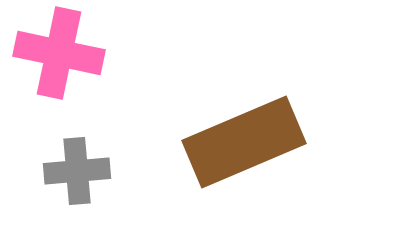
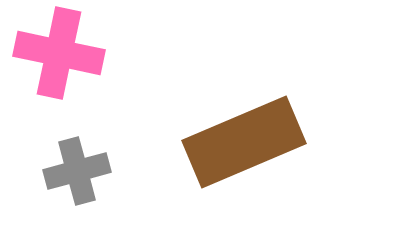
gray cross: rotated 10 degrees counterclockwise
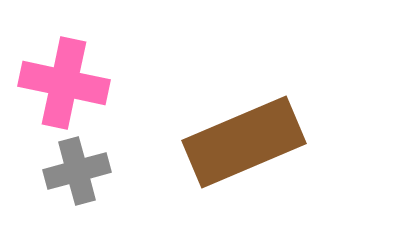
pink cross: moved 5 px right, 30 px down
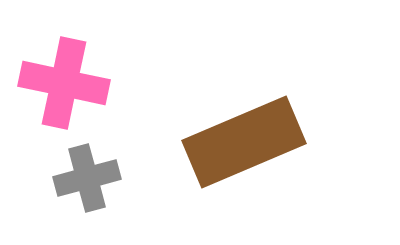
gray cross: moved 10 px right, 7 px down
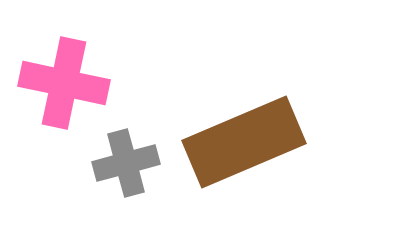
gray cross: moved 39 px right, 15 px up
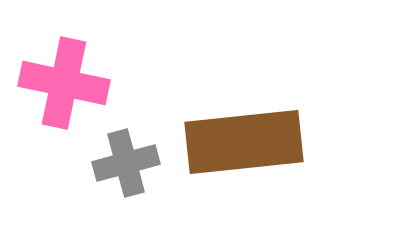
brown rectangle: rotated 17 degrees clockwise
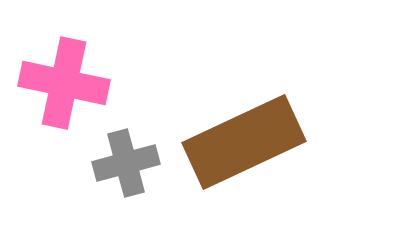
brown rectangle: rotated 19 degrees counterclockwise
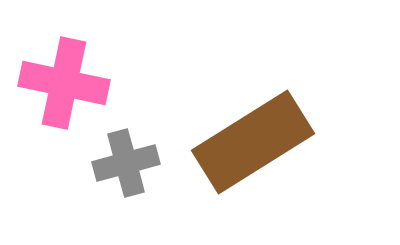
brown rectangle: moved 9 px right; rotated 7 degrees counterclockwise
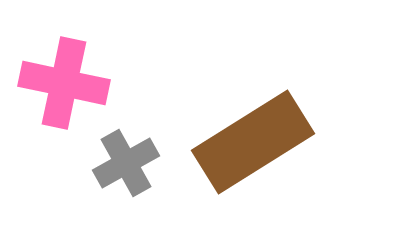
gray cross: rotated 14 degrees counterclockwise
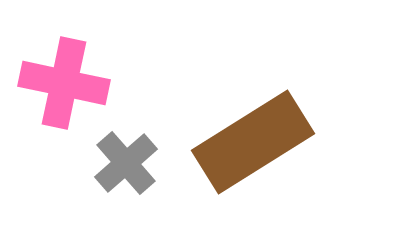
gray cross: rotated 12 degrees counterclockwise
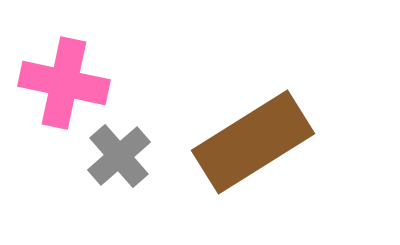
gray cross: moved 7 px left, 7 px up
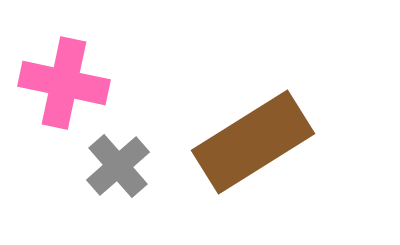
gray cross: moved 1 px left, 10 px down
